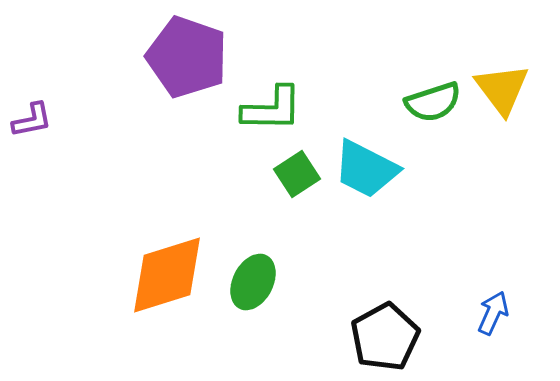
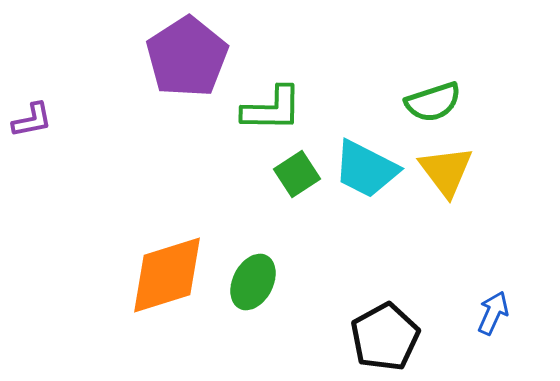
purple pentagon: rotated 20 degrees clockwise
yellow triangle: moved 56 px left, 82 px down
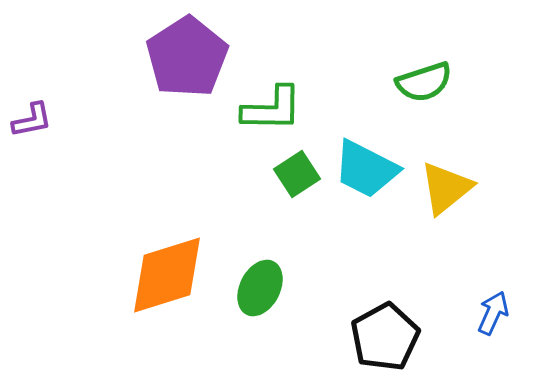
green semicircle: moved 9 px left, 20 px up
yellow triangle: moved 17 px down; rotated 28 degrees clockwise
green ellipse: moved 7 px right, 6 px down
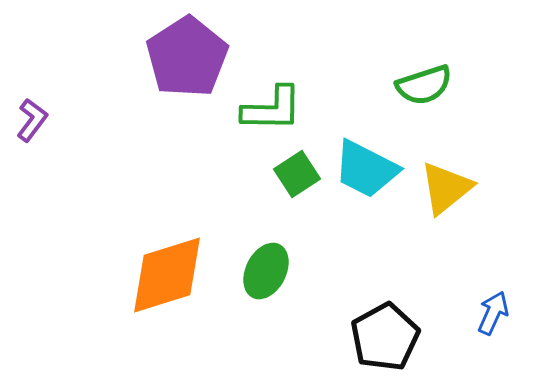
green semicircle: moved 3 px down
purple L-shape: rotated 42 degrees counterclockwise
green ellipse: moved 6 px right, 17 px up
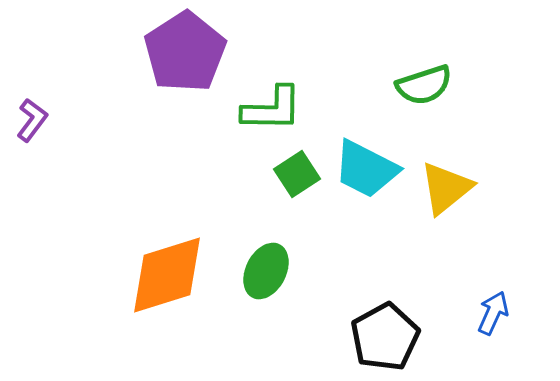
purple pentagon: moved 2 px left, 5 px up
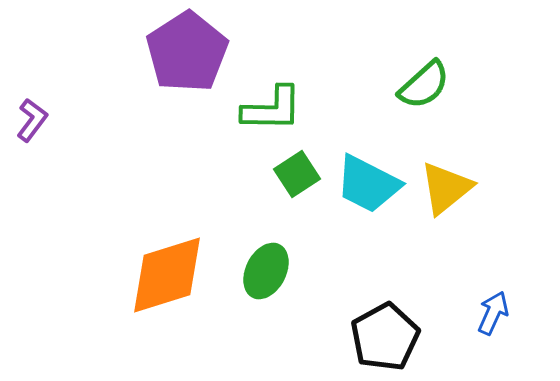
purple pentagon: moved 2 px right
green semicircle: rotated 24 degrees counterclockwise
cyan trapezoid: moved 2 px right, 15 px down
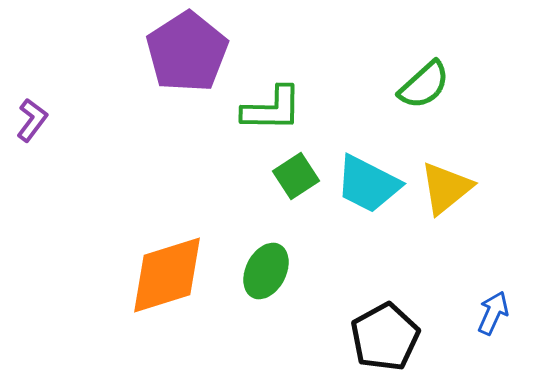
green square: moved 1 px left, 2 px down
